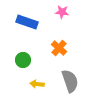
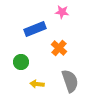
blue rectangle: moved 8 px right, 7 px down; rotated 40 degrees counterclockwise
green circle: moved 2 px left, 2 px down
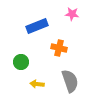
pink star: moved 10 px right, 2 px down
blue rectangle: moved 2 px right, 3 px up
orange cross: rotated 28 degrees counterclockwise
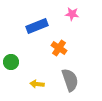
orange cross: rotated 21 degrees clockwise
green circle: moved 10 px left
gray semicircle: moved 1 px up
